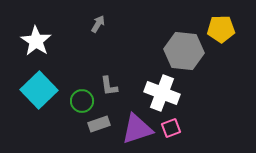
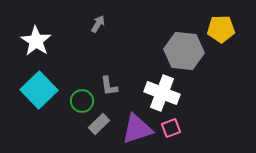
gray rectangle: rotated 25 degrees counterclockwise
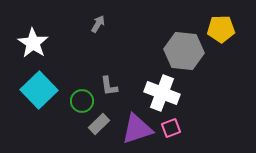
white star: moved 3 px left, 2 px down
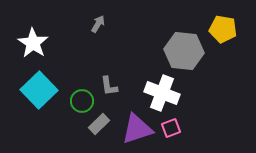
yellow pentagon: moved 2 px right; rotated 12 degrees clockwise
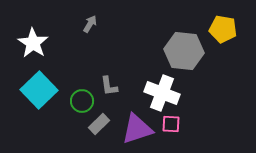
gray arrow: moved 8 px left
pink square: moved 4 px up; rotated 24 degrees clockwise
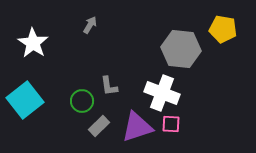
gray arrow: moved 1 px down
gray hexagon: moved 3 px left, 2 px up
cyan square: moved 14 px left, 10 px down; rotated 6 degrees clockwise
gray rectangle: moved 2 px down
purple triangle: moved 2 px up
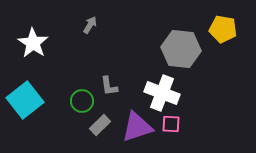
gray rectangle: moved 1 px right, 1 px up
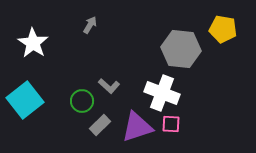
gray L-shape: rotated 40 degrees counterclockwise
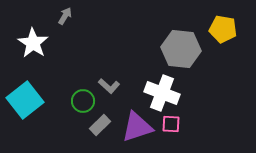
gray arrow: moved 25 px left, 9 px up
green circle: moved 1 px right
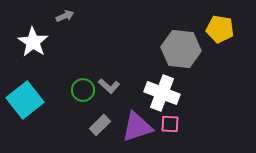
gray arrow: rotated 36 degrees clockwise
yellow pentagon: moved 3 px left
white star: moved 1 px up
green circle: moved 11 px up
pink square: moved 1 px left
